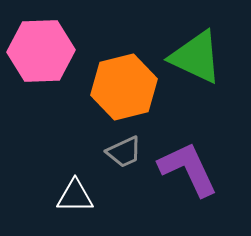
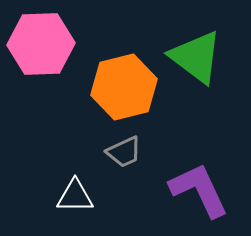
pink hexagon: moved 7 px up
green triangle: rotated 12 degrees clockwise
purple L-shape: moved 11 px right, 21 px down
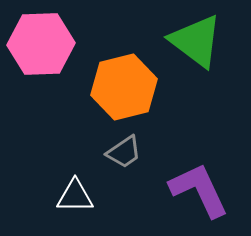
green triangle: moved 16 px up
gray trapezoid: rotated 9 degrees counterclockwise
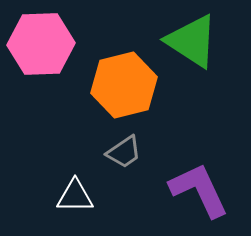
green triangle: moved 4 px left; rotated 4 degrees counterclockwise
orange hexagon: moved 2 px up
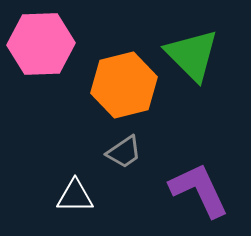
green triangle: moved 14 px down; rotated 12 degrees clockwise
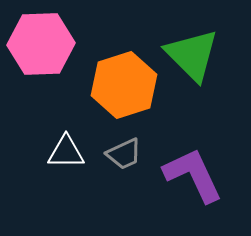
orange hexagon: rotated 4 degrees counterclockwise
gray trapezoid: moved 2 px down; rotated 9 degrees clockwise
purple L-shape: moved 6 px left, 15 px up
white triangle: moved 9 px left, 44 px up
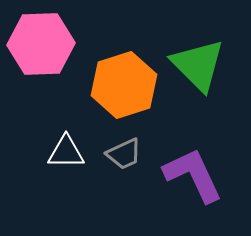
green triangle: moved 6 px right, 10 px down
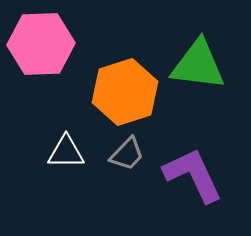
green triangle: rotated 38 degrees counterclockwise
orange hexagon: moved 1 px right, 7 px down
gray trapezoid: moved 3 px right; rotated 21 degrees counterclockwise
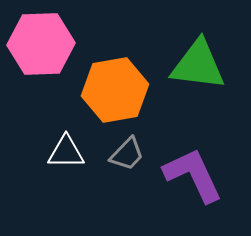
orange hexagon: moved 10 px left, 2 px up; rotated 8 degrees clockwise
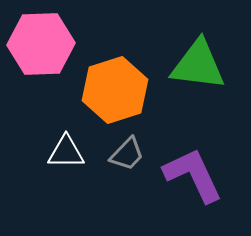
orange hexagon: rotated 8 degrees counterclockwise
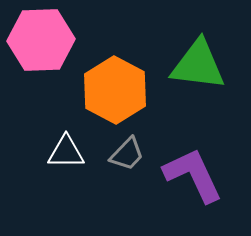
pink hexagon: moved 4 px up
orange hexagon: rotated 14 degrees counterclockwise
